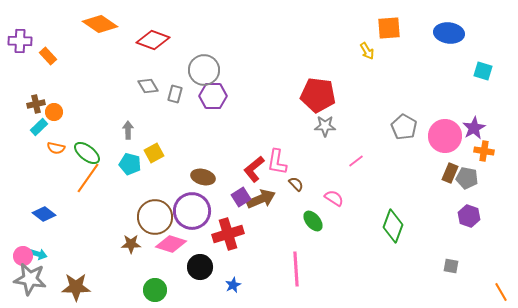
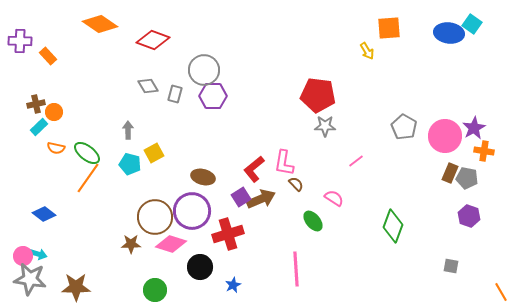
cyan square at (483, 71): moved 11 px left, 47 px up; rotated 18 degrees clockwise
pink L-shape at (277, 162): moved 7 px right, 1 px down
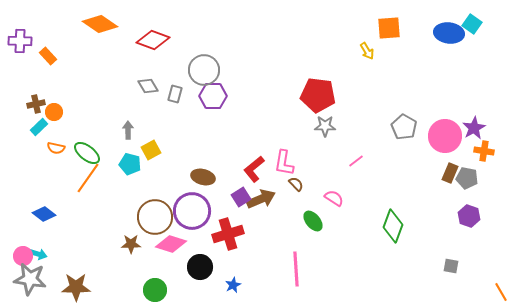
yellow square at (154, 153): moved 3 px left, 3 px up
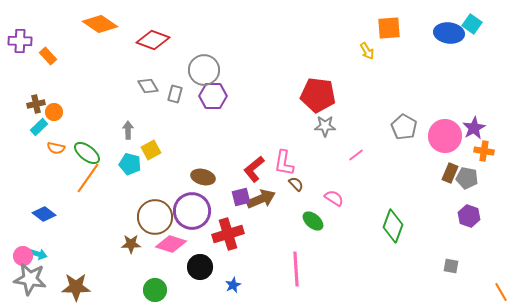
pink line at (356, 161): moved 6 px up
purple square at (241, 197): rotated 18 degrees clockwise
green ellipse at (313, 221): rotated 10 degrees counterclockwise
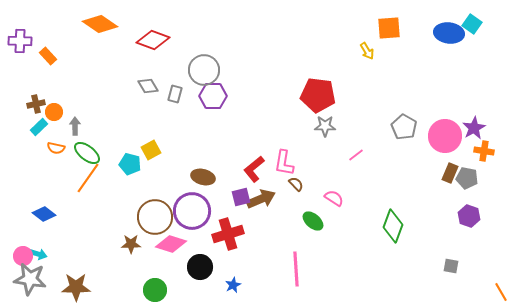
gray arrow at (128, 130): moved 53 px left, 4 px up
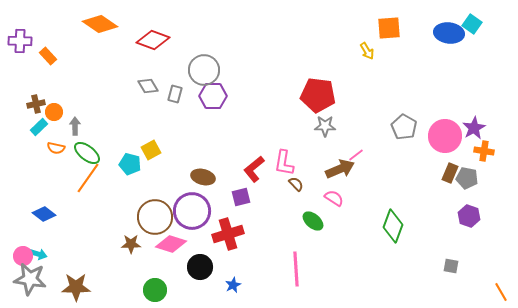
brown arrow at (261, 199): moved 79 px right, 30 px up
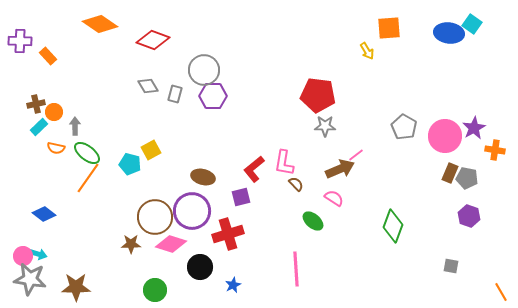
orange cross at (484, 151): moved 11 px right, 1 px up
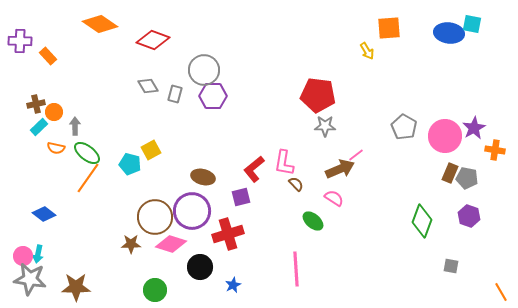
cyan square at (472, 24): rotated 24 degrees counterclockwise
green diamond at (393, 226): moved 29 px right, 5 px up
cyan arrow at (38, 254): rotated 84 degrees clockwise
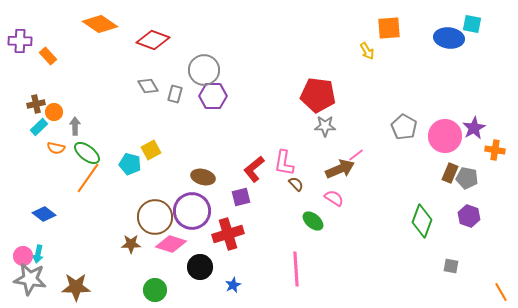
blue ellipse at (449, 33): moved 5 px down
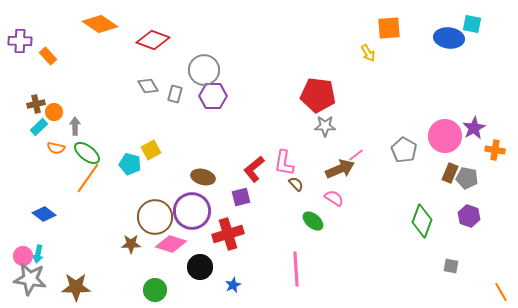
yellow arrow at (367, 51): moved 1 px right, 2 px down
gray pentagon at (404, 127): moved 23 px down
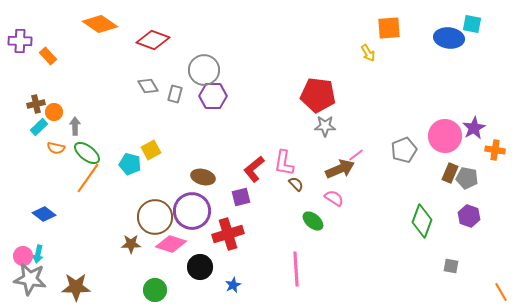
gray pentagon at (404, 150): rotated 20 degrees clockwise
